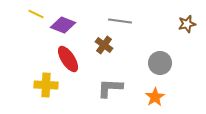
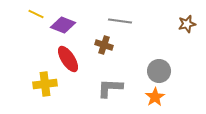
brown cross: rotated 18 degrees counterclockwise
gray circle: moved 1 px left, 8 px down
yellow cross: moved 1 px left, 1 px up; rotated 10 degrees counterclockwise
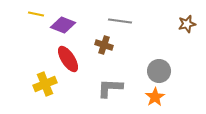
yellow line: rotated 14 degrees counterclockwise
yellow cross: rotated 15 degrees counterclockwise
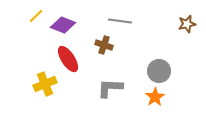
yellow line: moved 2 px down; rotated 56 degrees counterclockwise
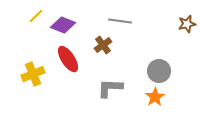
brown cross: moved 1 px left; rotated 36 degrees clockwise
yellow cross: moved 12 px left, 10 px up
